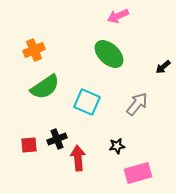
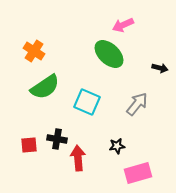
pink arrow: moved 5 px right, 9 px down
orange cross: moved 1 px down; rotated 35 degrees counterclockwise
black arrow: moved 3 px left, 1 px down; rotated 126 degrees counterclockwise
black cross: rotated 30 degrees clockwise
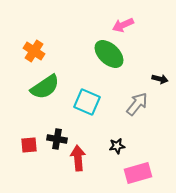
black arrow: moved 11 px down
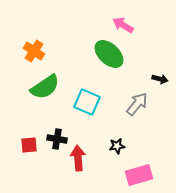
pink arrow: rotated 55 degrees clockwise
pink rectangle: moved 1 px right, 2 px down
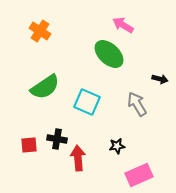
orange cross: moved 6 px right, 20 px up
gray arrow: rotated 70 degrees counterclockwise
pink rectangle: rotated 8 degrees counterclockwise
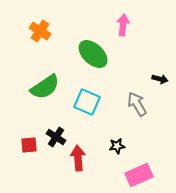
pink arrow: rotated 65 degrees clockwise
green ellipse: moved 16 px left
black cross: moved 1 px left, 2 px up; rotated 24 degrees clockwise
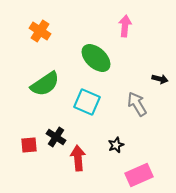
pink arrow: moved 2 px right, 1 px down
green ellipse: moved 3 px right, 4 px down
green semicircle: moved 3 px up
black star: moved 1 px left, 1 px up; rotated 14 degrees counterclockwise
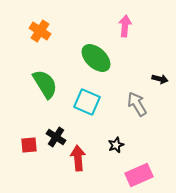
green semicircle: rotated 88 degrees counterclockwise
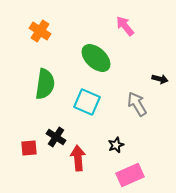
pink arrow: rotated 45 degrees counterclockwise
green semicircle: rotated 40 degrees clockwise
red square: moved 3 px down
pink rectangle: moved 9 px left
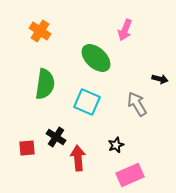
pink arrow: moved 4 px down; rotated 120 degrees counterclockwise
red square: moved 2 px left
